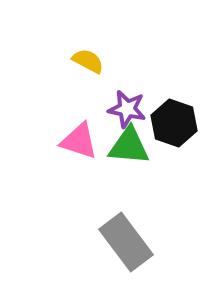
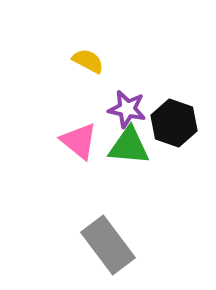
pink triangle: rotated 21 degrees clockwise
gray rectangle: moved 18 px left, 3 px down
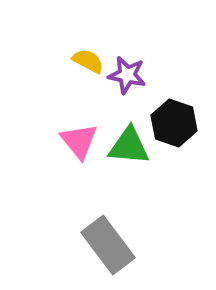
purple star: moved 34 px up
pink triangle: rotated 12 degrees clockwise
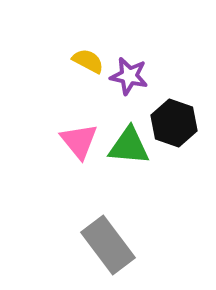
purple star: moved 2 px right, 1 px down
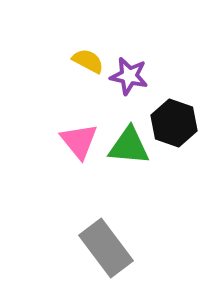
gray rectangle: moved 2 px left, 3 px down
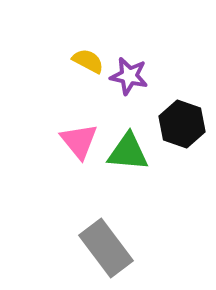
black hexagon: moved 8 px right, 1 px down
green triangle: moved 1 px left, 6 px down
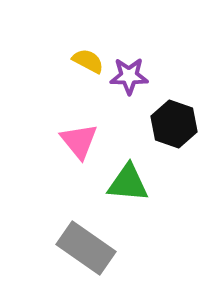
purple star: rotated 12 degrees counterclockwise
black hexagon: moved 8 px left
green triangle: moved 31 px down
gray rectangle: moved 20 px left; rotated 18 degrees counterclockwise
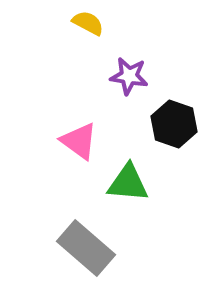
yellow semicircle: moved 38 px up
purple star: rotated 9 degrees clockwise
pink triangle: rotated 15 degrees counterclockwise
gray rectangle: rotated 6 degrees clockwise
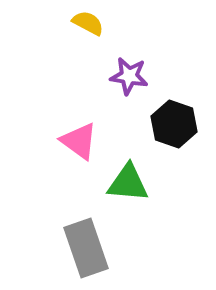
gray rectangle: rotated 30 degrees clockwise
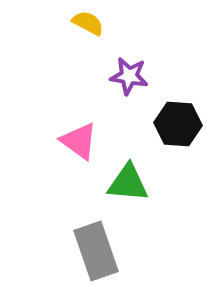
black hexagon: moved 4 px right; rotated 15 degrees counterclockwise
gray rectangle: moved 10 px right, 3 px down
